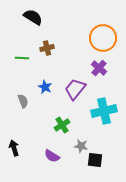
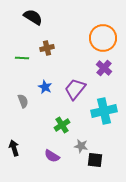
purple cross: moved 5 px right
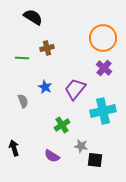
cyan cross: moved 1 px left
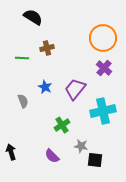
black arrow: moved 3 px left, 4 px down
purple semicircle: rotated 14 degrees clockwise
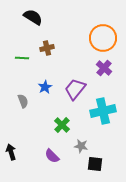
blue star: rotated 16 degrees clockwise
green cross: rotated 14 degrees counterclockwise
black square: moved 4 px down
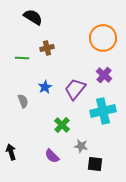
purple cross: moved 7 px down
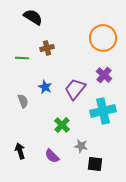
blue star: rotated 16 degrees counterclockwise
black arrow: moved 9 px right, 1 px up
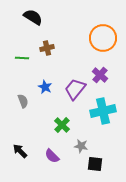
purple cross: moved 4 px left
black arrow: rotated 28 degrees counterclockwise
